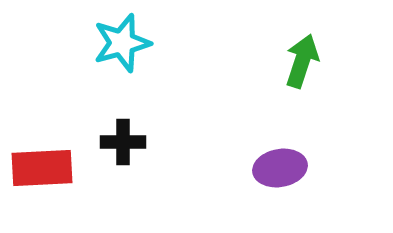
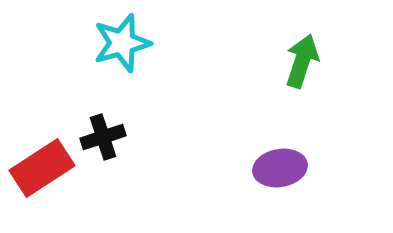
black cross: moved 20 px left, 5 px up; rotated 18 degrees counterclockwise
red rectangle: rotated 30 degrees counterclockwise
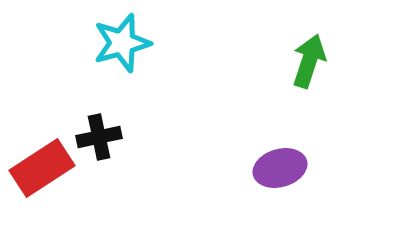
green arrow: moved 7 px right
black cross: moved 4 px left; rotated 6 degrees clockwise
purple ellipse: rotated 6 degrees counterclockwise
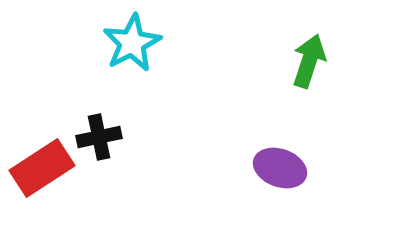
cyan star: moved 10 px right; rotated 12 degrees counterclockwise
purple ellipse: rotated 36 degrees clockwise
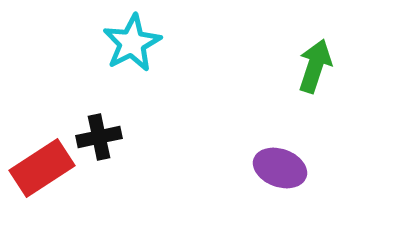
green arrow: moved 6 px right, 5 px down
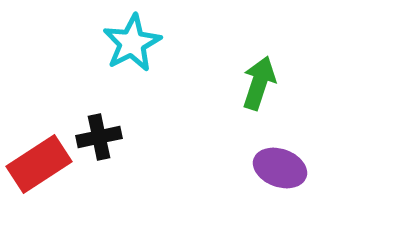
green arrow: moved 56 px left, 17 px down
red rectangle: moved 3 px left, 4 px up
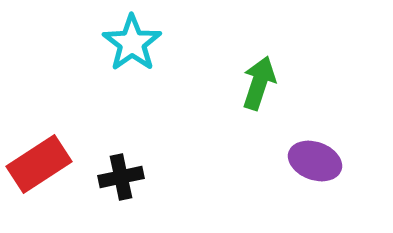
cyan star: rotated 8 degrees counterclockwise
black cross: moved 22 px right, 40 px down
purple ellipse: moved 35 px right, 7 px up
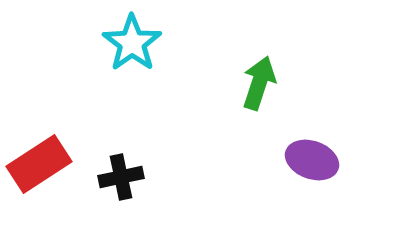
purple ellipse: moved 3 px left, 1 px up
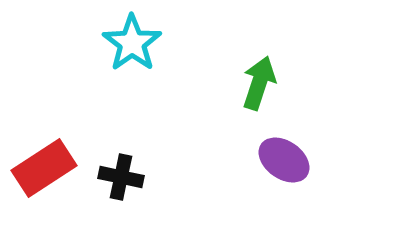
purple ellipse: moved 28 px left; rotated 15 degrees clockwise
red rectangle: moved 5 px right, 4 px down
black cross: rotated 24 degrees clockwise
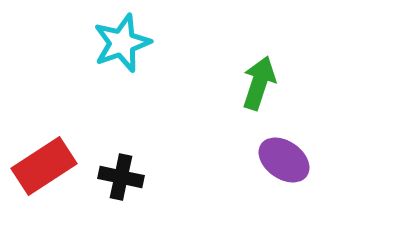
cyan star: moved 10 px left; rotated 16 degrees clockwise
red rectangle: moved 2 px up
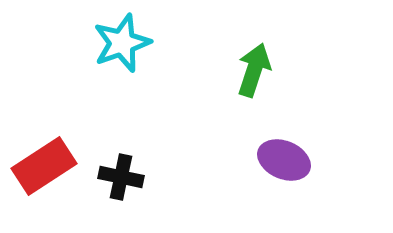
green arrow: moved 5 px left, 13 px up
purple ellipse: rotated 12 degrees counterclockwise
